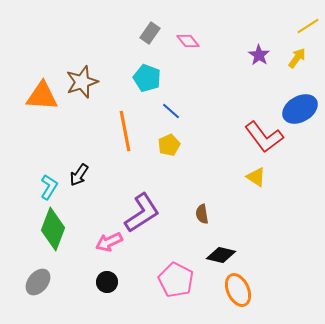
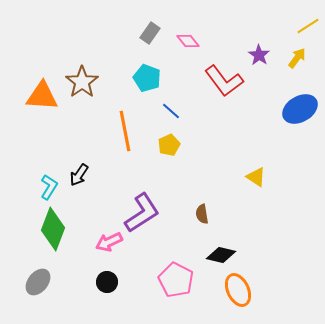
brown star: rotated 16 degrees counterclockwise
red L-shape: moved 40 px left, 56 px up
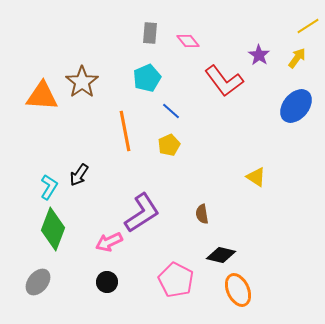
gray rectangle: rotated 30 degrees counterclockwise
cyan pentagon: rotated 28 degrees clockwise
blue ellipse: moved 4 px left, 3 px up; rotated 20 degrees counterclockwise
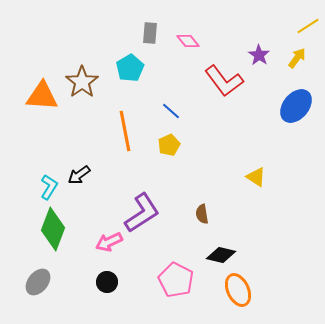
cyan pentagon: moved 17 px left, 10 px up; rotated 8 degrees counterclockwise
black arrow: rotated 20 degrees clockwise
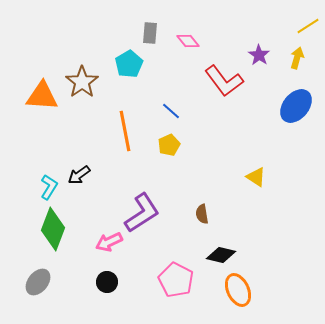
yellow arrow: rotated 20 degrees counterclockwise
cyan pentagon: moved 1 px left, 4 px up
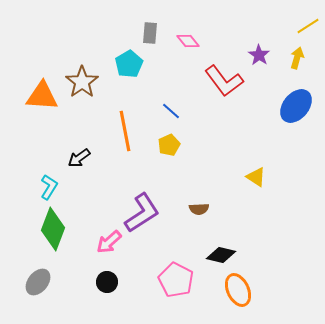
black arrow: moved 17 px up
brown semicircle: moved 3 px left, 5 px up; rotated 84 degrees counterclockwise
pink arrow: rotated 16 degrees counterclockwise
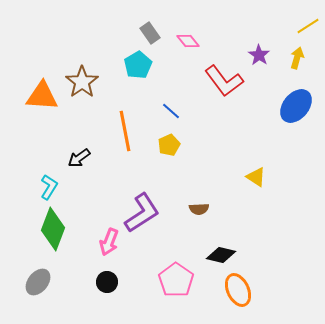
gray rectangle: rotated 40 degrees counterclockwise
cyan pentagon: moved 9 px right, 1 px down
pink arrow: rotated 28 degrees counterclockwise
pink pentagon: rotated 8 degrees clockwise
